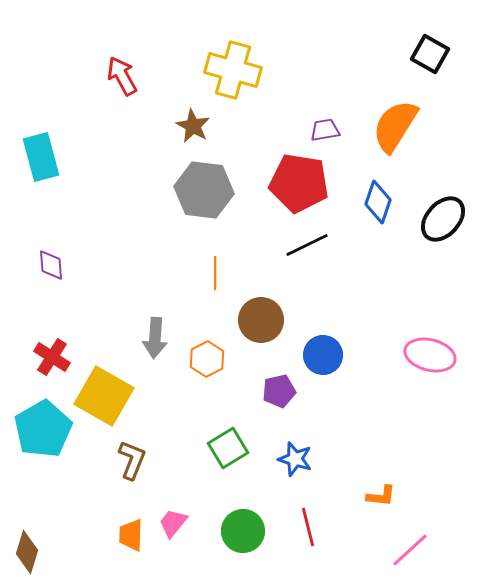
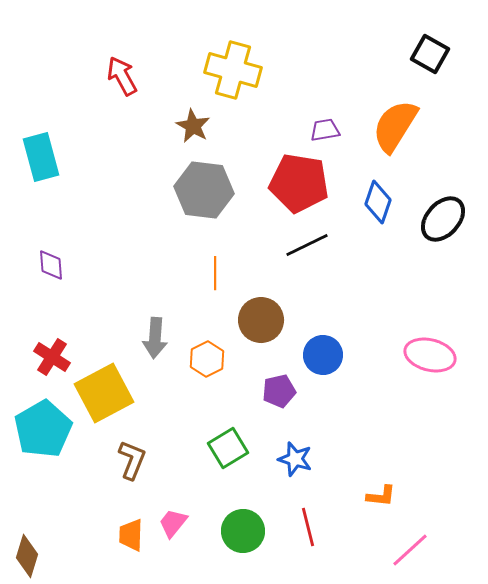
yellow square: moved 3 px up; rotated 32 degrees clockwise
brown diamond: moved 4 px down
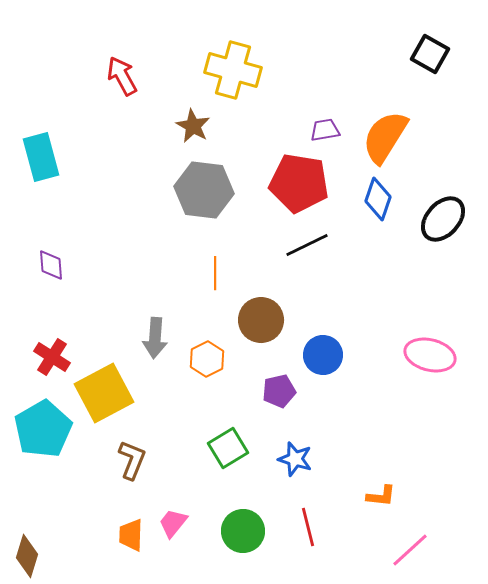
orange semicircle: moved 10 px left, 11 px down
blue diamond: moved 3 px up
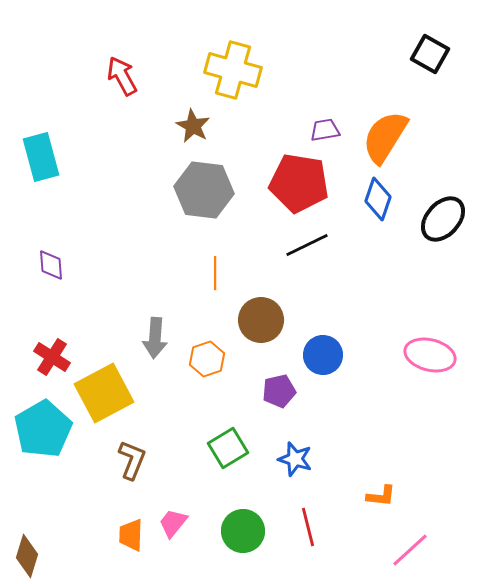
orange hexagon: rotated 8 degrees clockwise
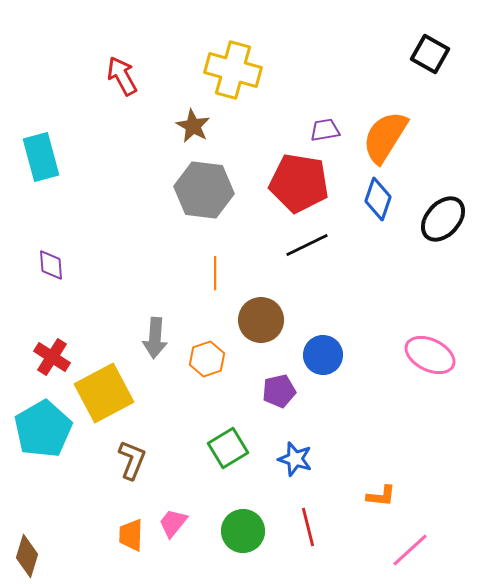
pink ellipse: rotated 12 degrees clockwise
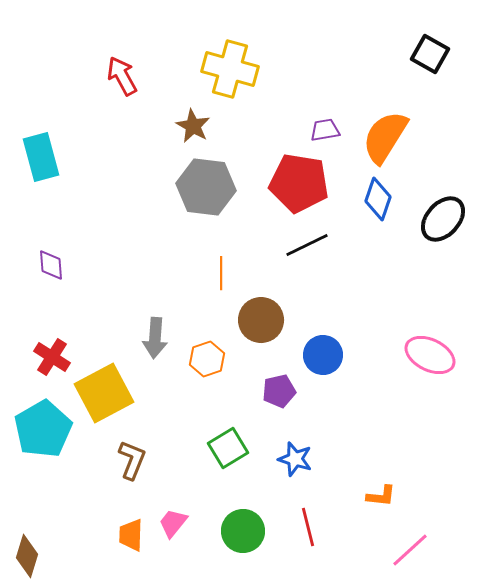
yellow cross: moved 3 px left, 1 px up
gray hexagon: moved 2 px right, 3 px up
orange line: moved 6 px right
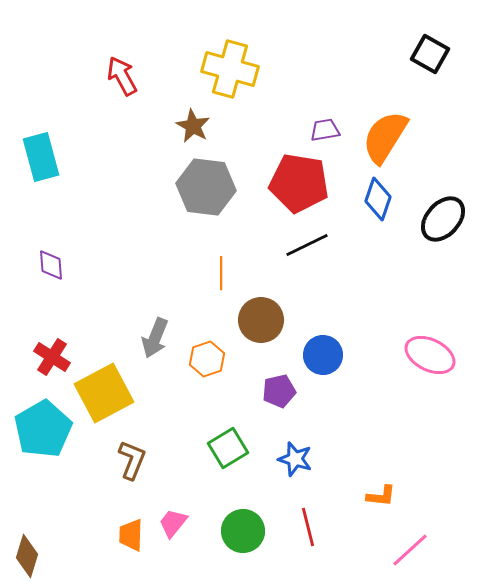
gray arrow: rotated 18 degrees clockwise
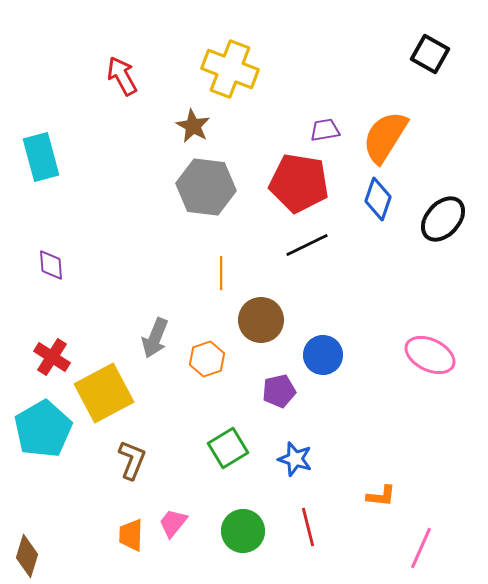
yellow cross: rotated 6 degrees clockwise
pink line: moved 11 px right, 2 px up; rotated 24 degrees counterclockwise
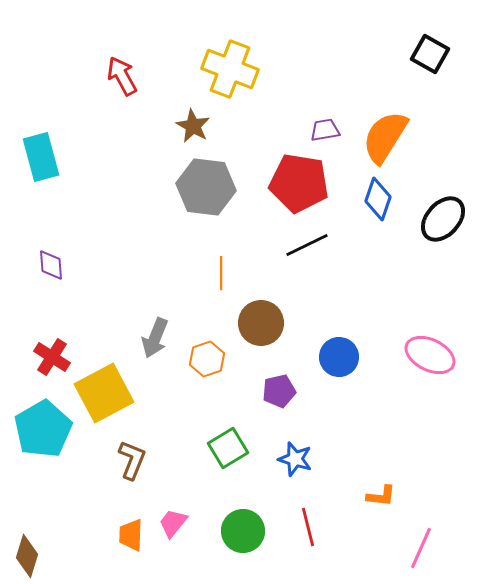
brown circle: moved 3 px down
blue circle: moved 16 px right, 2 px down
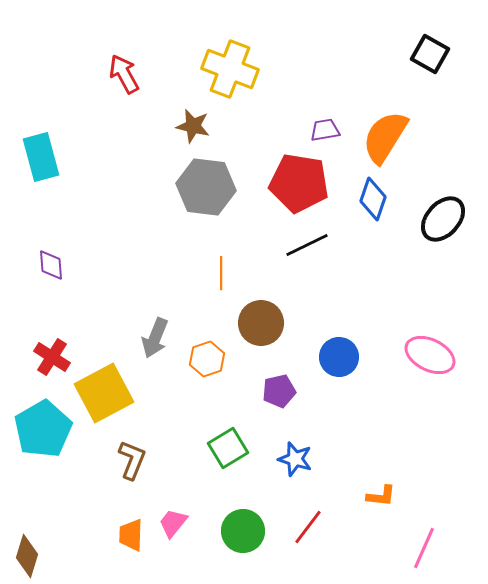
red arrow: moved 2 px right, 2 px up
brown star: rotated 16 degrees counterclockwise
blue diamond: moved 5 px left
red line: rotated 51 degrees clockwise
pink line: moved 3 px right
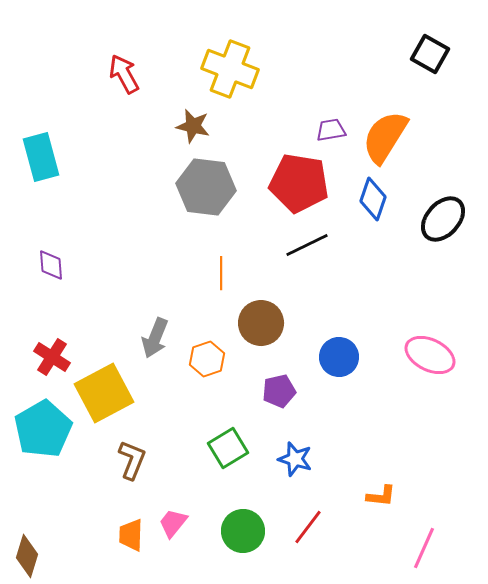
purple trapezoid: moved 6 px right
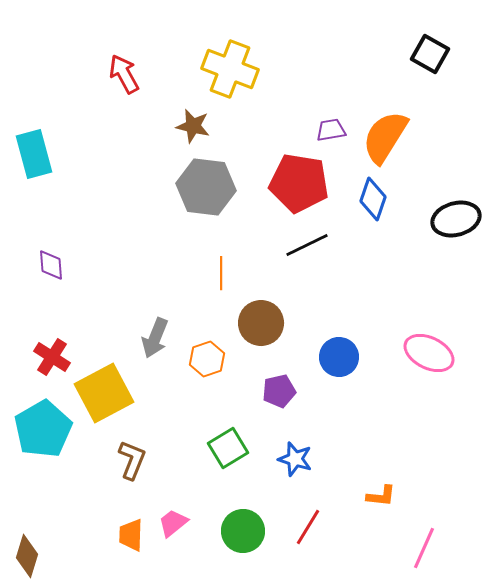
cyan rectangle: moved 7 px left, 3 px up
black ellipse: moved 13 px right; rotated 33 degrees clockwise
pink ellipse: moved 1 px left, 2 px up
pink trapezoid: rotated 12 degrees clockwise
red line: rotated 6 degrees counterclockwise
